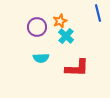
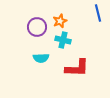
cyan cross: moved 3 px left, 4 px down; rotated 28 degrees counterclockwise
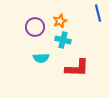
purple circle: moved 2 px left
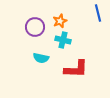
cyan semicircle: rotated 14 degrees clockwise
red L-shape: moved 1 px left, 1 px down
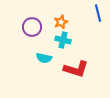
orange star: moved 1 px right, 1 px down
purple circle: moved 3 px left
cyan semicircle: moved 3 px right
red L-shape: rotated 15 degrees clockwise
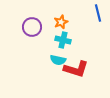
cyan semicircle: moved 14 px right, 2 px down
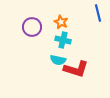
orange star: rotated 24 degrees counterclockwise
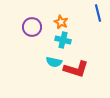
cyan semicircle: moved 4 px left, 2 px down
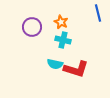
cyan semicircle: moved 1 px right, 2 px down
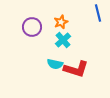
orange star: rotated 24 degrees clockwise
cyan cross: rotated 35 degrees clockwise
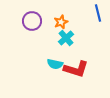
purple circle: moved 6 px up
cyan cross: moved 3 px right, 2 px up
